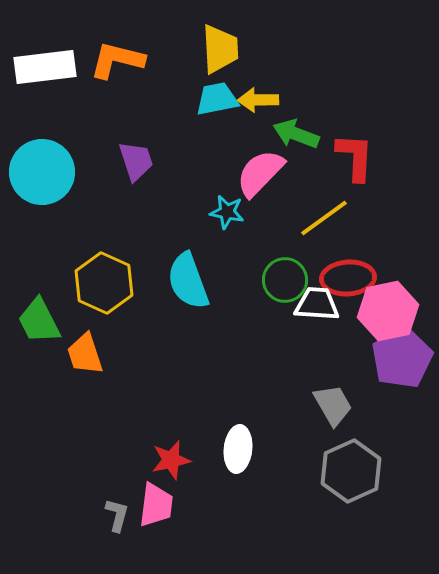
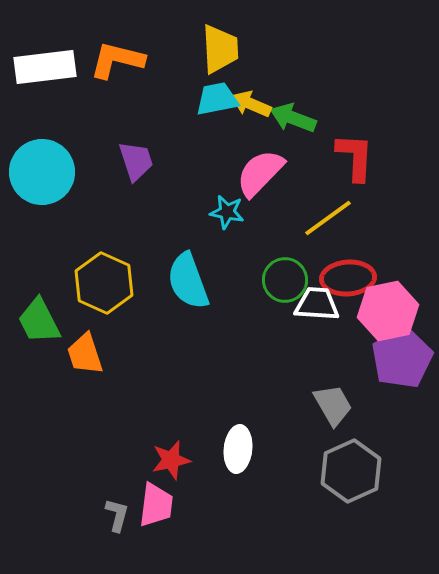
yellow arrow: moved 7 px left, 4 px down; rotated 24 degrees clockwise
green arrow: moved 3 px left, 16 px up
yellow line: moved 4 px right
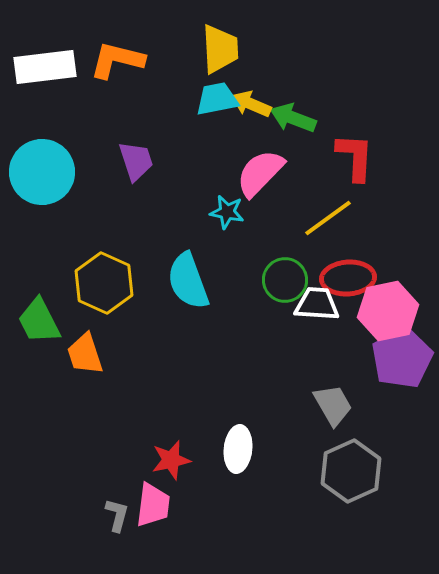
pink trapezoid: moved 3 px left
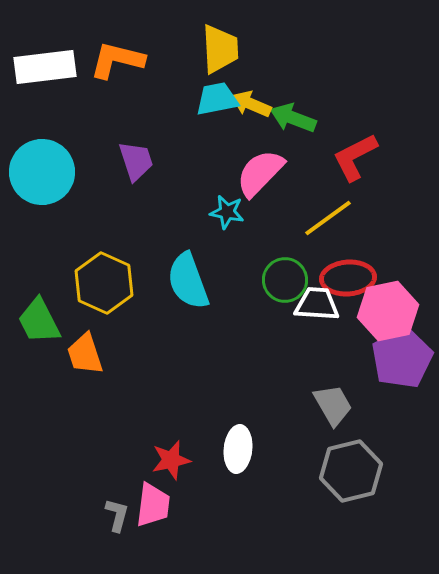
red L-shape: rotated 120 degrees counterclockwise
gray hexagon: rotated 10 degrees clockwise
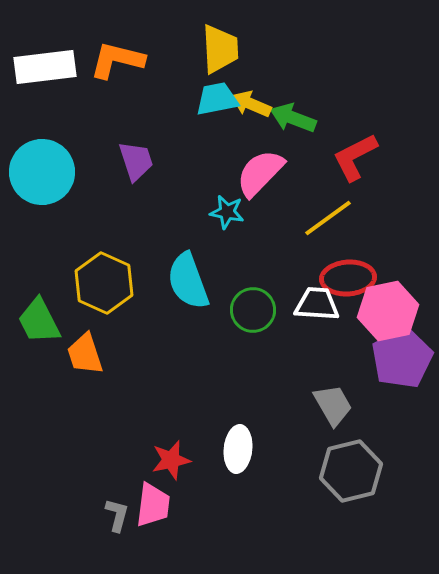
green circle: moved 32 px left, 30 px down
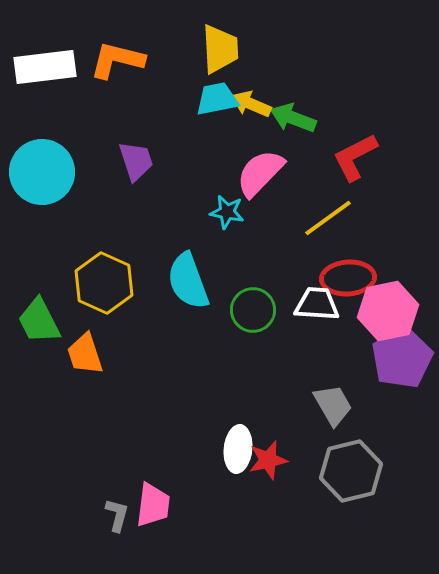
red star: moved 97 px right
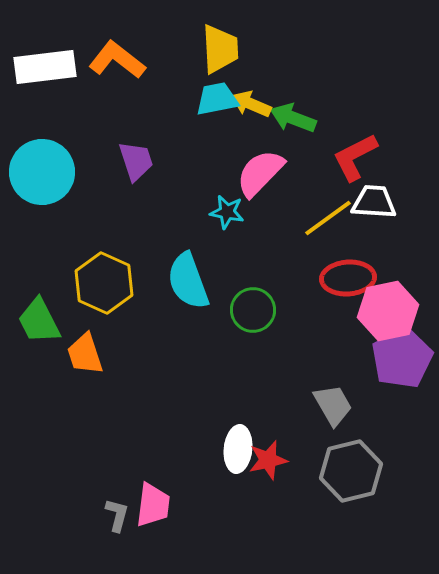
orange L-shape: rotated 24 degrees clockwise
white trapezoid: moved 57 px right, 102 px up
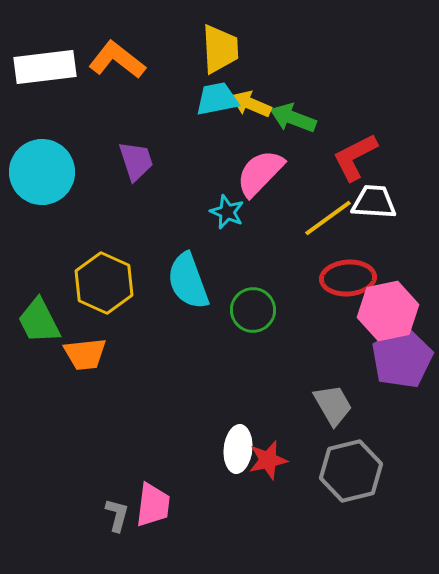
cyan star: rotated 12 degrees clockwise
orange trapezoid: rotated 78 degrees counterclockwise
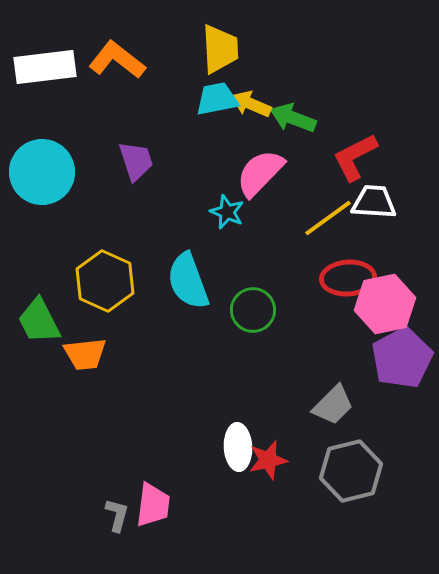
yellow hexagon: moved 1 px right, 2 px up
pink hexagon: moved 3 px left, 7 px up
gray trapezoid: rotated 75 degrees clockwise
white ellipse: moved 2 px up; rotated 9 degrees counterclockwise
